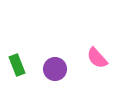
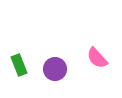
green rectangle: moved 2 px right
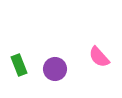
pink semicircle: moved 2 px right, 1 px up
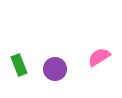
pink semicircle: rotated 100 degrees clockwise
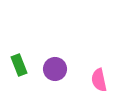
pink semicircle: moved 23 px down; rotated 70 degrees counterclockwise
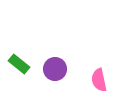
green rectangle: moved 1 px up; rotated 30 degrees counterclockwise
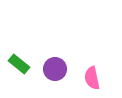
pink semicircle: moved 7 px left, 2 px up
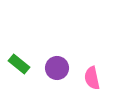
purple circle: moved 2 px right, 1 px up
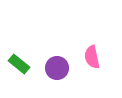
pink semicircle: moved 21 px up
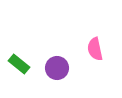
pink semicircle: moved 3 px right, 8 px up
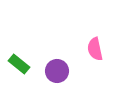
purple circle: moved 3 px down
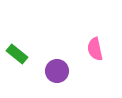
green rectangle: moved 2 px left, 10 px up
